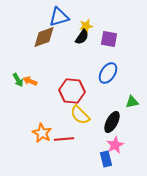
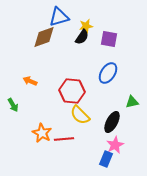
green arrow: moved 5 px left, 25 px down
blue rectangle: rotated 35 degrees clockwise
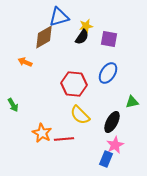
brown diamond: rotated 10 degrees counterclockwise
orange arrow: moved 5 px left, 19 px up
red hexagon: moved 2 px right, 7 px up
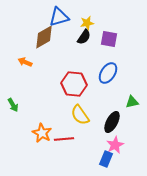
yellow star: moved 1 px right, 3 px up
black semicircle: moved 2 px right
yellow semicircle: rotated 10 degrees clockwise
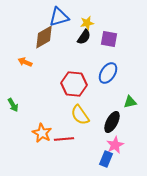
green triangle: moved 2 px left
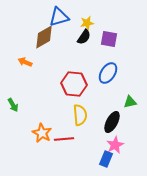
yellow semicircle: rotated 150 degrees counterclockwise
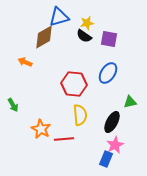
black semicircle: moved 1 px up; rotated 91 degrees clockwise
orange star: moved 1 px left, 4 px up
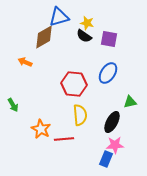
yellow star: rotated 24 degrees clockwise
pink star: rotated 24 degrees clockwise
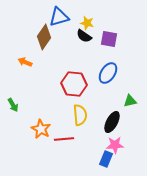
brown diamond: rotated 25 degrees counterclockwise
green triangle: moved 1 px up
